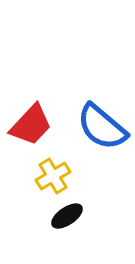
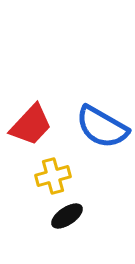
blue semicircle: rotated 10 degrees counterclockwise
yellow cross: rotated 16 degrees clockwise
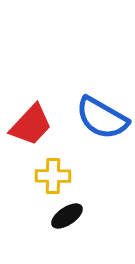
blue semicircle: moved 9 px up
yellow cross: rotated 16 degrees clockwise
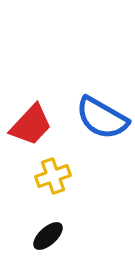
yellow cross: rotated 20 degrees counterclockwise
black ellipse: moved 19 px left, 20 px down; rotated 8 degrees counterclockwise
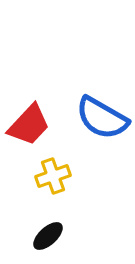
red trapezoid: moved 2 px left
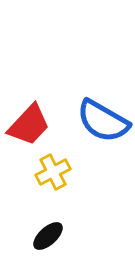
blue semicircle: moved 1 px right, 3 px down
yellow cross: moved 4 px up; rotated 8 degrees counterclockwise
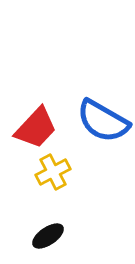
red trapezoid: moved 7 px right, 3 px down
black ellipse: rotated 8 degrees clockwise
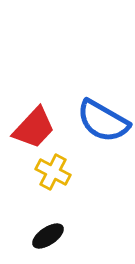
red trapezoid: moved 2 px left
yellow cross: rotated 36 degrees counterclockwise
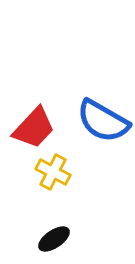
black ellipse: moved 6 px right, 3 px down
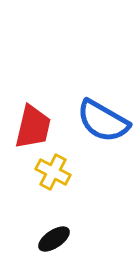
red trapezoid: moved 1 px left, 1 px up; rotated 30 degrees counterclockwise
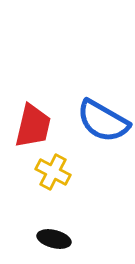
red trapezoid: moved 1 px up
black ellipse: rotated 48 degrees clockwise
